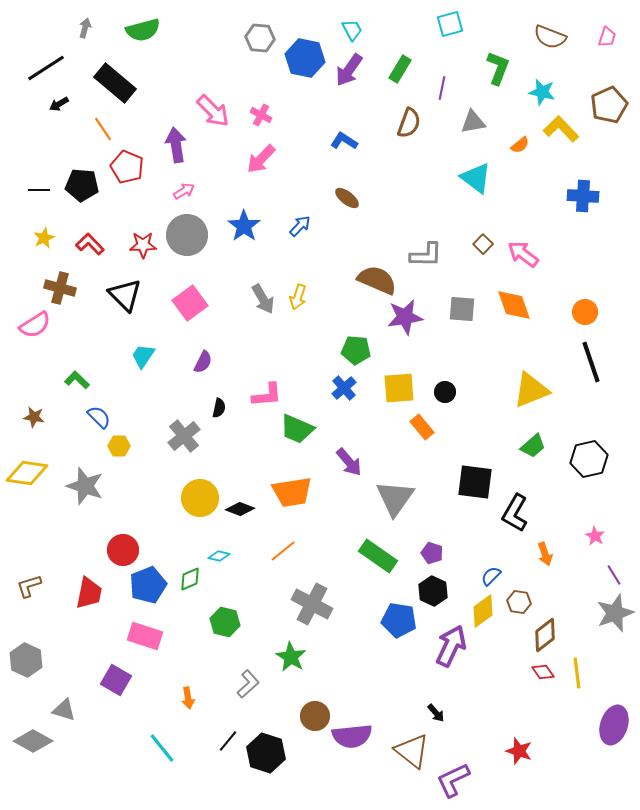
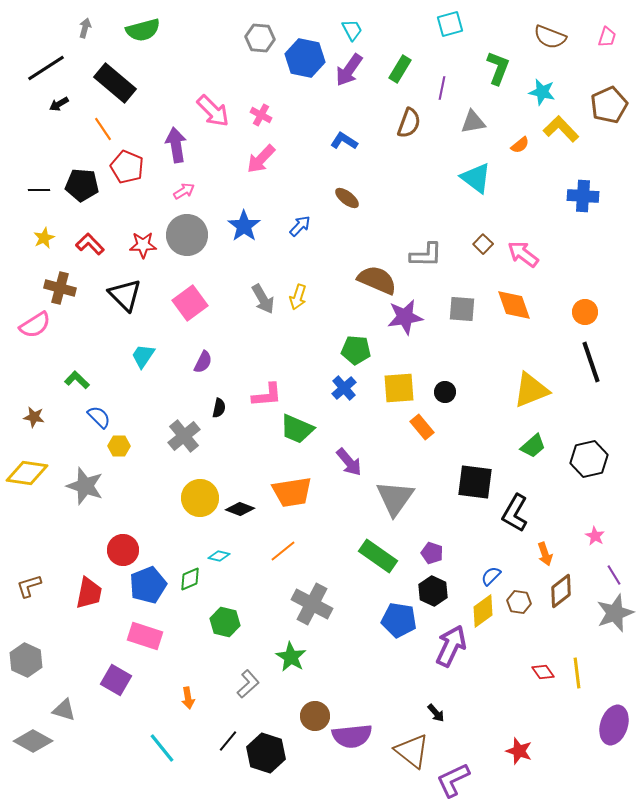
brown diamond at (545, 635): moved 16 px right, 44 px up
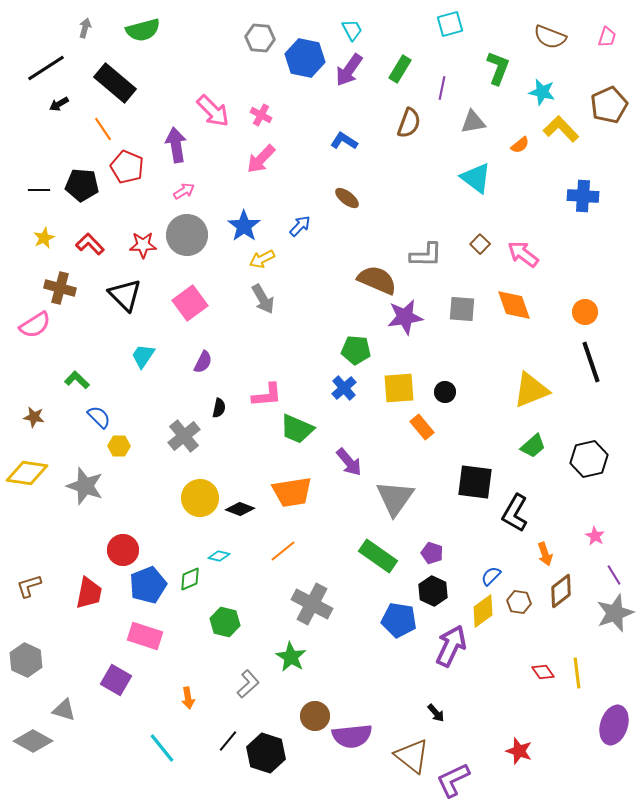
brown square at (483, 244): moved 3 px left
yellow arrow at (298, 297): moved 36 px left, 38 px up; rotated 45 degrees clockwise
brown triangle at (412, 751): moved 5 px down
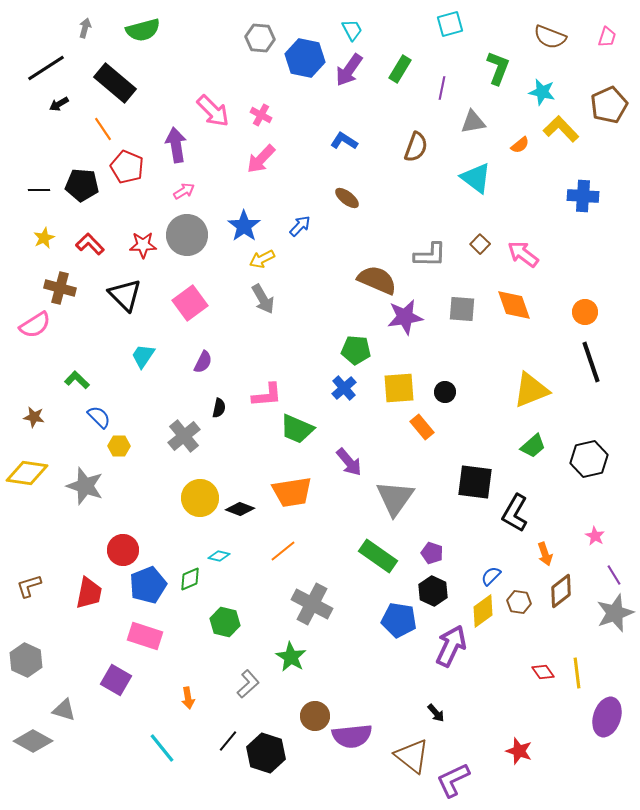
brown semicircle at (409, 123): moved 7 px right, 24 px down
gray L-shape at (426, 255): moved 4 px right
purple ellipse at (614, 725): moved 7 px left, 8 px up
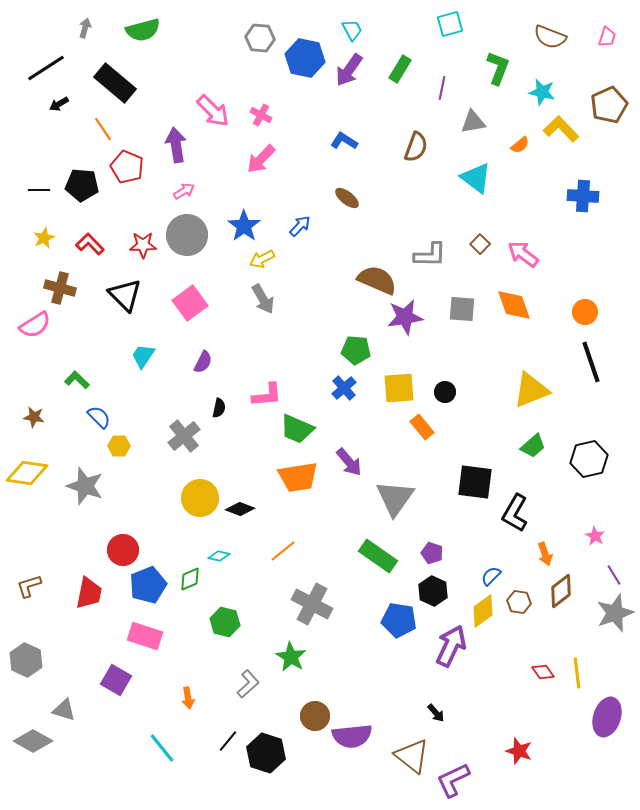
orange trapezoid at (292, 492): moved 6 px right, 15 px up
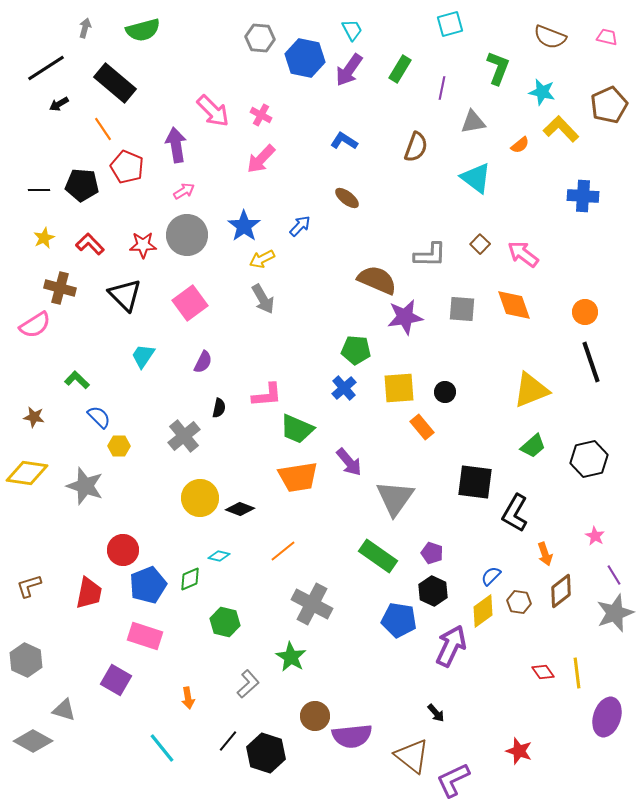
pink trapezoid at (607, 37): rotated 95 degrees counterclockwise
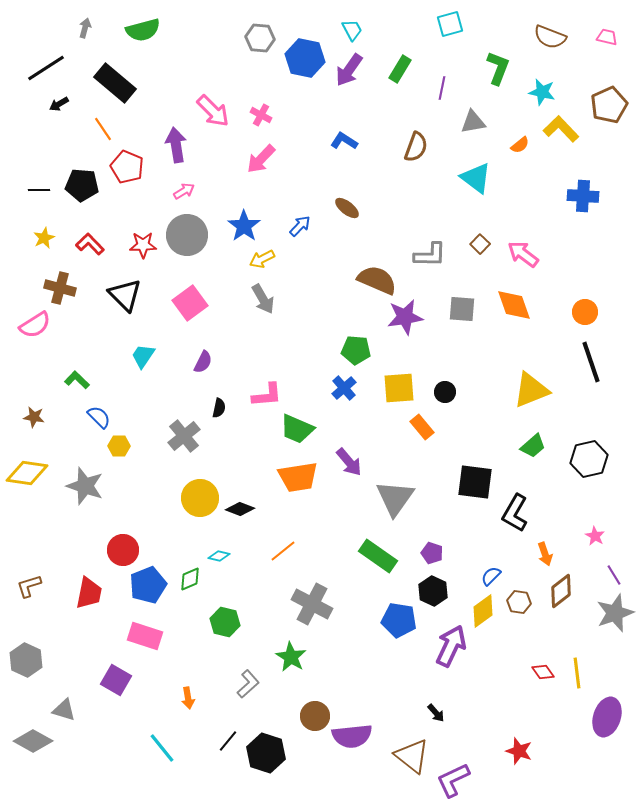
brown ellipse at (347, 198): moved 10 px down
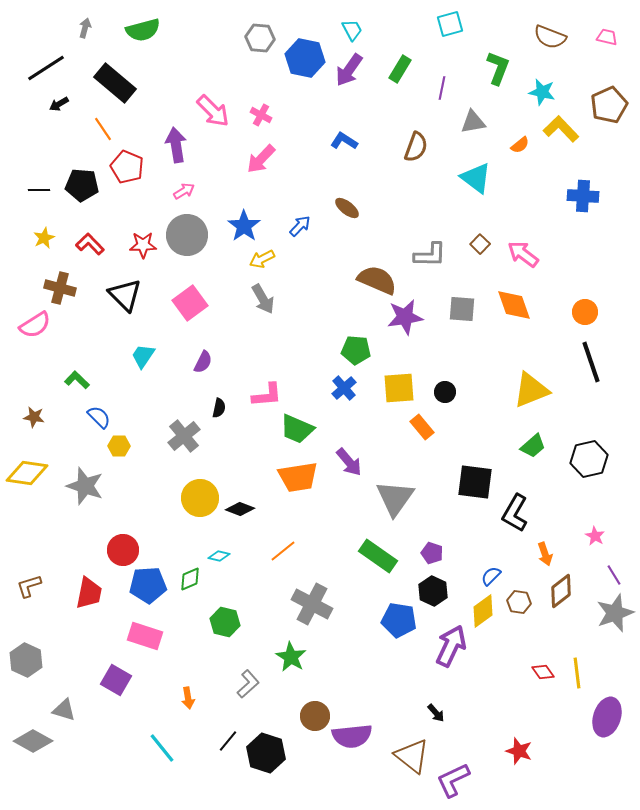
blue pentagon at (148, 585): rotated 18 degrees clockwise
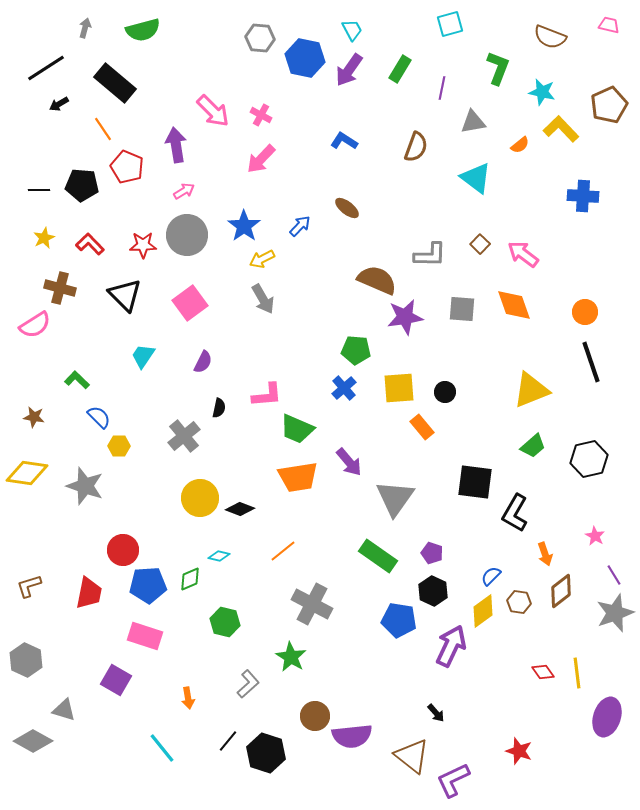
pink trapezoid at (607, 37): moved 2 px right, 12 px up
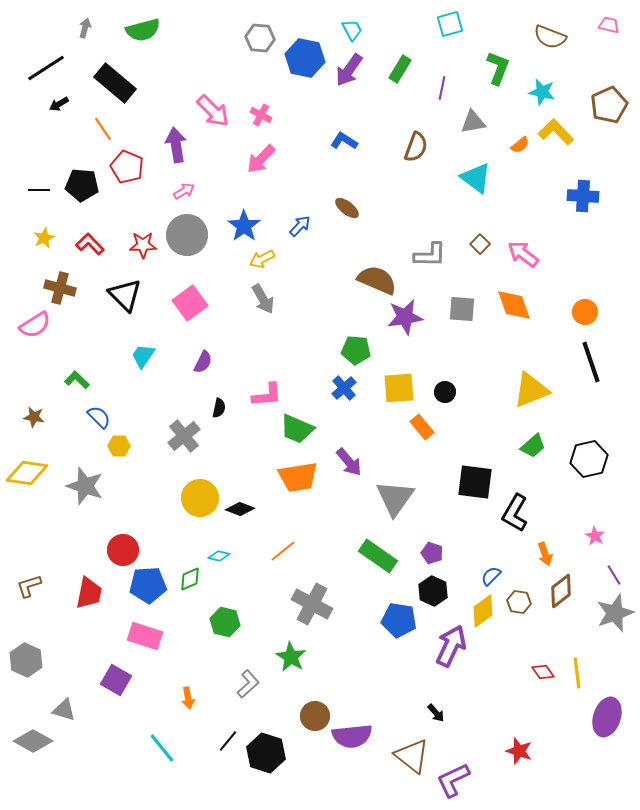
yellow L-shape at (561, 129): moved 5 px left, 3 px down
